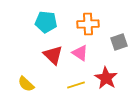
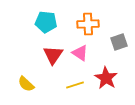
red triangle: rotated 20 degrees clockwise
yellow line: moved 1 px left
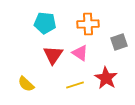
cyan pentagon: moved 1 px left, 1 px down
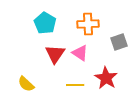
cyan pentagon: rotated 25 degrees clockwise
red triangle: moved 2 px right, 1 px up
yellow line: rotated 18 degrees clockwise
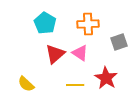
red triangle: rotated 15 degrees clockwise
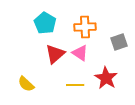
orange cross: moved 3 px left, 3 px down
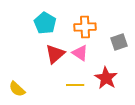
yellow semicircle: moved 9 px left, 5 px down
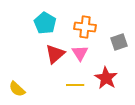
orange cross: rotated 10 degrees clockwise
pink triangle: rotated 24 degrees clockwise
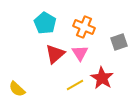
orange cross: moved 1 px left; rotated 15 degrees clockwise
red star: moved 4 px left
yellow line: rotated 30 degrees counterclockwise
